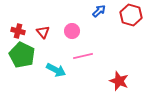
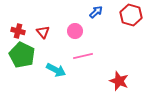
blue arrow: moved 3 px left, 1 px down
pink circle: moved 3 px right
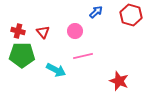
green pentagon: rotated 25 degrees counterclockwise
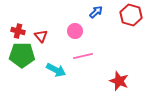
red triangle: moved 2 px left, 4 px down
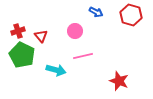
blue arrow: rotated 72 degrees clockwise
red cross: rotated 32 degrees counterclockwise
green pentagon: rotated 25 degrees clockwise
cyan arrow: rotated 12 degrees counterclockwise
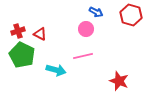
pink circle: moved 11 px right, 2 px up
red triangle: moved 1 px left, 2 px up; rotated 24 degrees counterclockwise
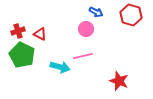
cyan arrow: moved 4 px right, 3 px up
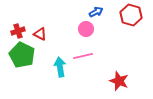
blue arrow: rotated 56 degrees counterclockwise
cyan arrow: rotated 114 degrees counterclockwise
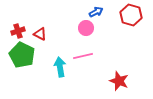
pink circle: moved 1 px up
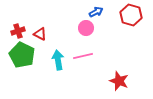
cyan arrow: moved 2 px left, 7 px up
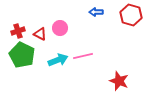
blue arrow: rotated 152 degrees counterclockwise
pink circle: moved 26 px left
cyan arrow: rotated 78 degrees clockwise
